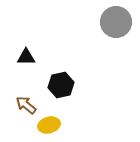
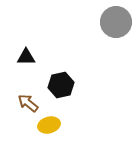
brown arrow: moved 2 px right, 2 px up
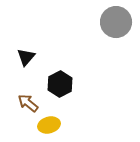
black triangle: rotated 48 degrees counterclockwise
black hexagon: moved 1 px left, 1 px up; rotated 15 degrees counterclockwise
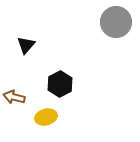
black triangle: moved 12 px up
brown arrow: moved 14 px left, 6 px up; rotated 25 degrees counterclockwise
yellow ellipse: moved 3 px left, 8 px up
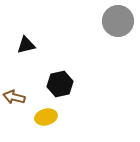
gray circle: moved 2 px right, 1 px up
black triangle: rotated 36 degrees clockwise
black hexagon: rotated 15 degrees clockwise
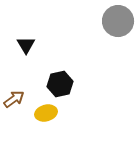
black triangle: rotated 48 degrees counterclockwise
brown arrow: moved 2 px down; rotated 130 degrees clockwise
yellow ellipse: moved 4 px up
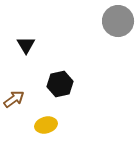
yellow ellipse: moved 12 px down
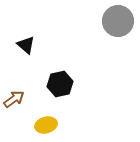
black triangle: rotated 18 degrees counterclockwise
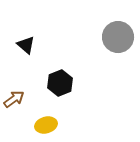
gray circle: moved 16 px down
black hexagon: moved 1 px up; rotated 10 degrees counterclockwise
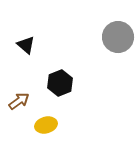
brown arrow: moved 5 px right, 2 px down
